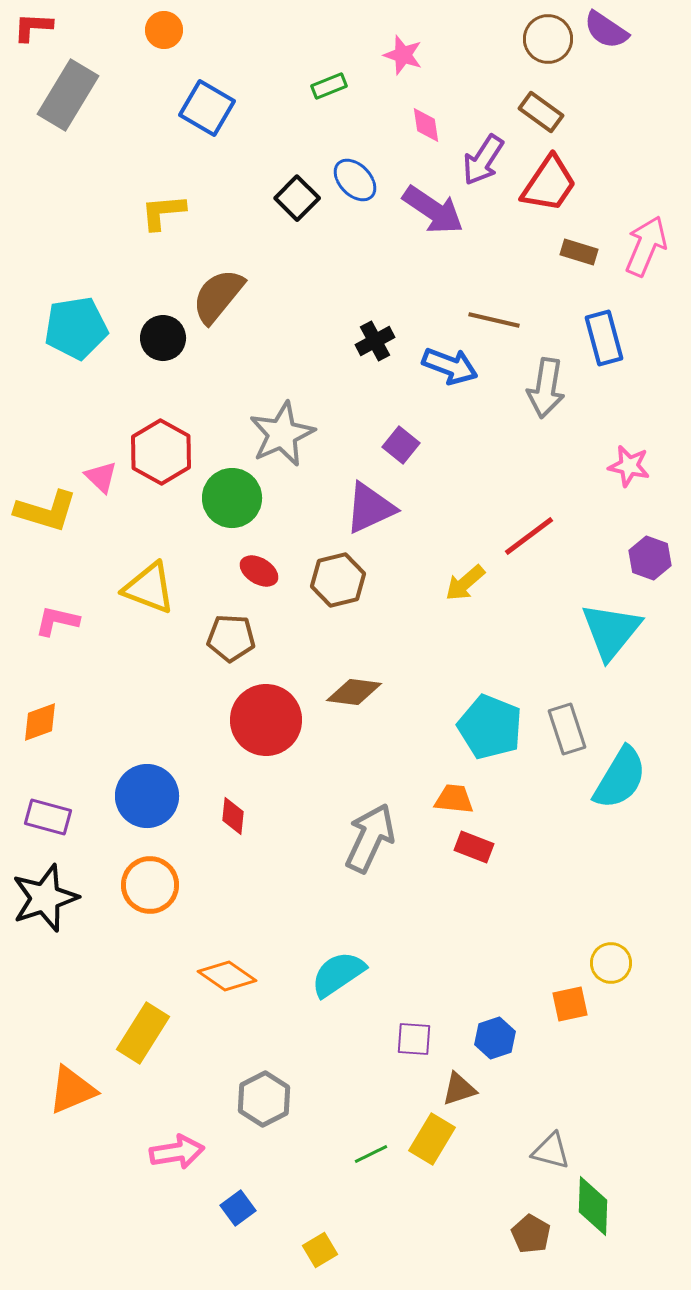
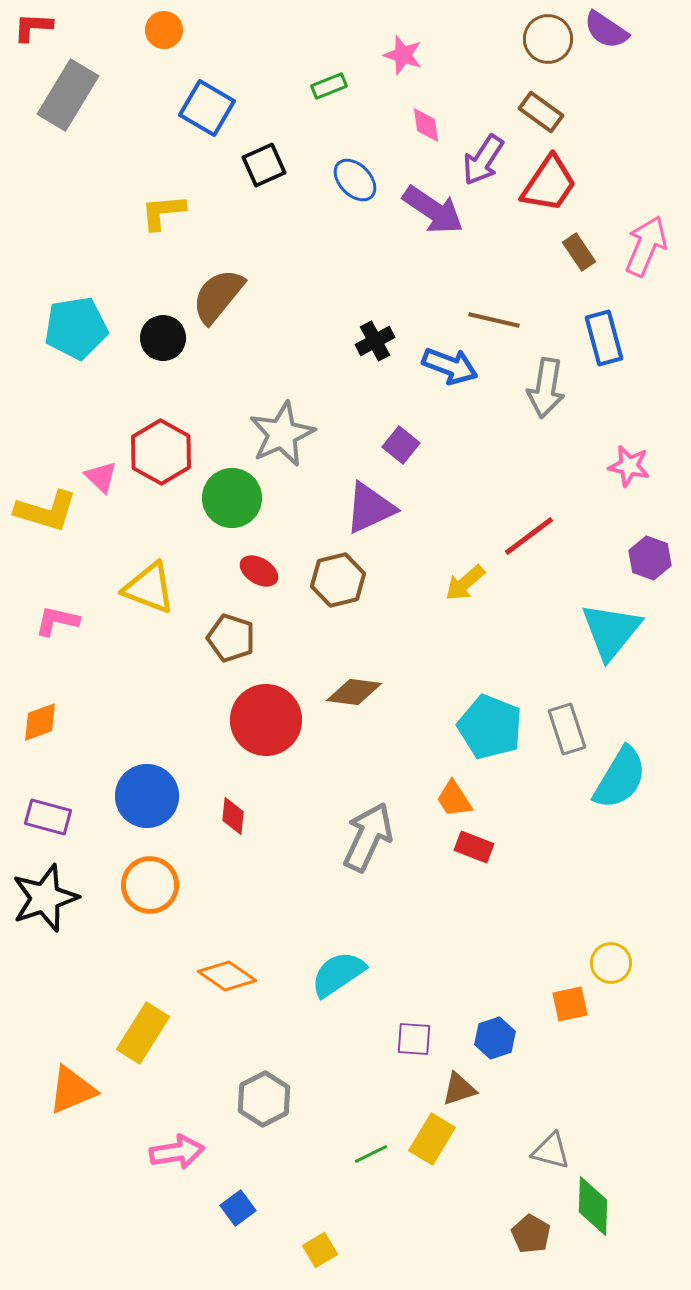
black square at (297, 198): moved 33 px left, 33 px up; rotated 21 degrees clockwise
brown rectangle at (579, 252): rotated 39 degrees clockwise
brown pentagon at (231, 638): rotated 15 degrees clockwise
orange trapezoid at (454, 799): rotated 129 degrees counterclockwise
gray arrow at (370, 838): moved 2 px left, 1 px up
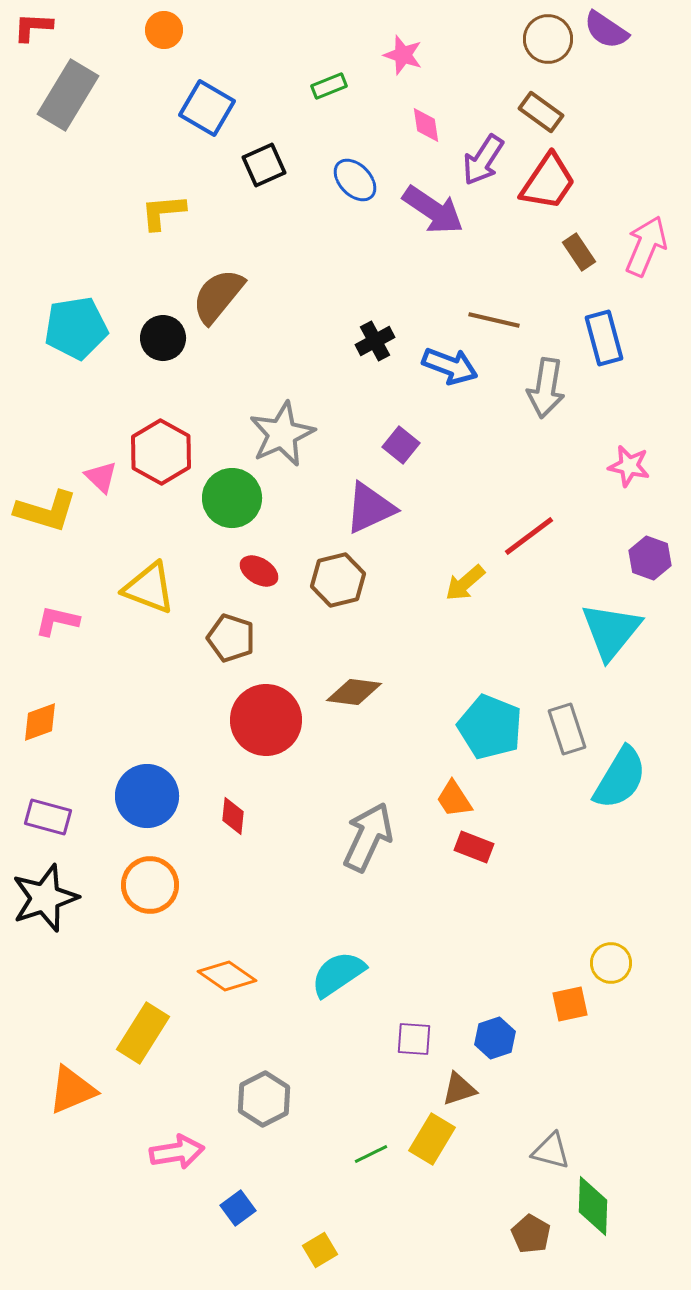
red trapezoid at (549, 184): moved 1 px left, 2 px up
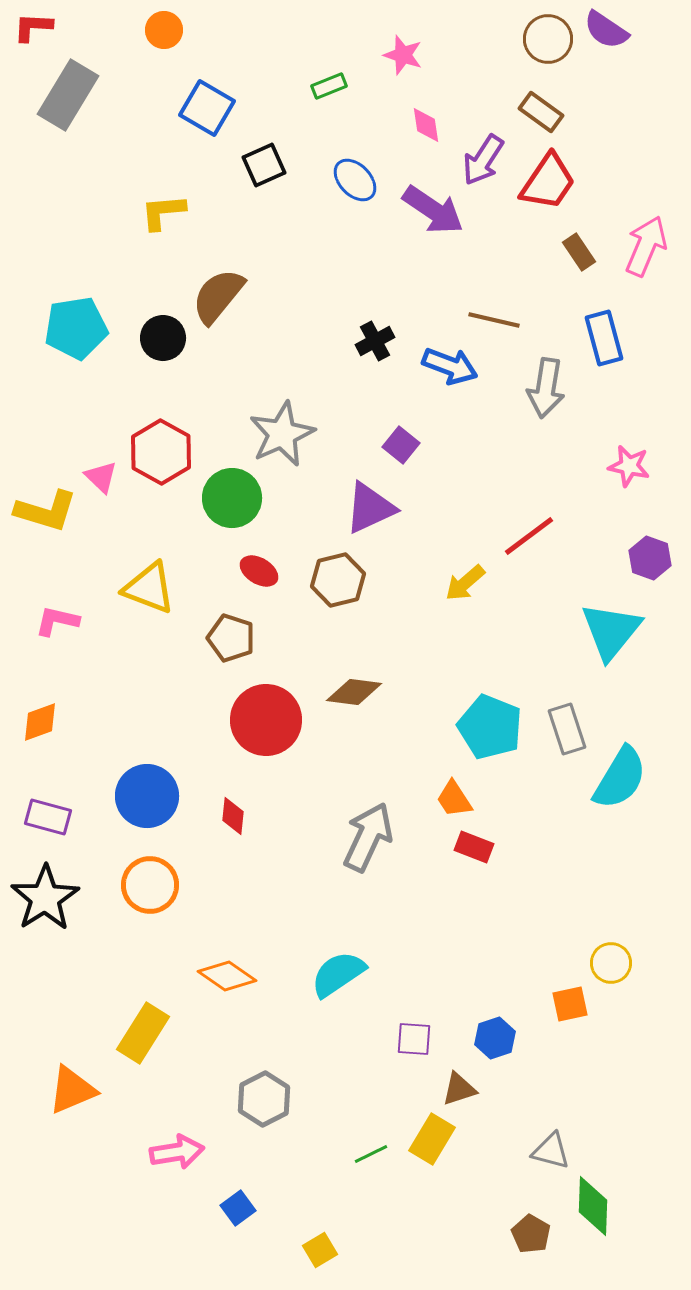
black star at (45, 898): rotated 14 degrees counterclockwise
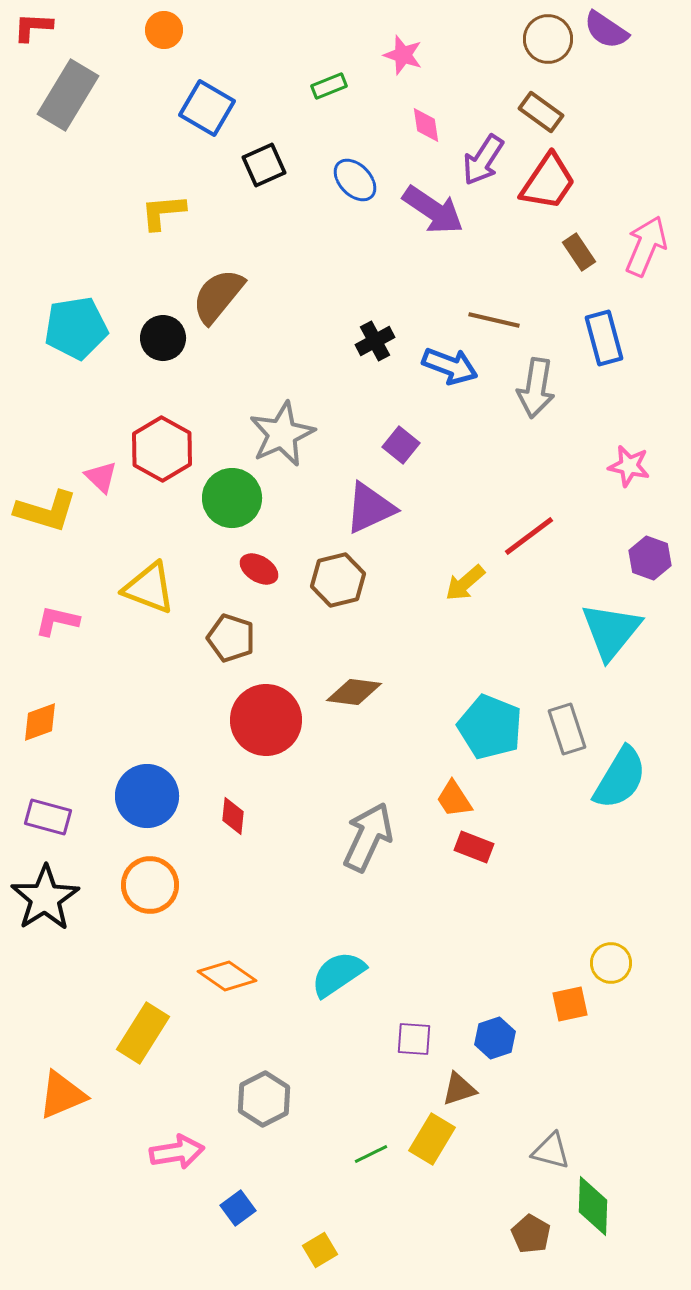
gray arrow at (546, 388): moved 10 px left
red hexagon at (161, 452): moved 1 px right, 3 px up
red ellipse at (259, 571): moved 2 px up
orange triangle at (72, 1090): moved 10 px left, 5 px down
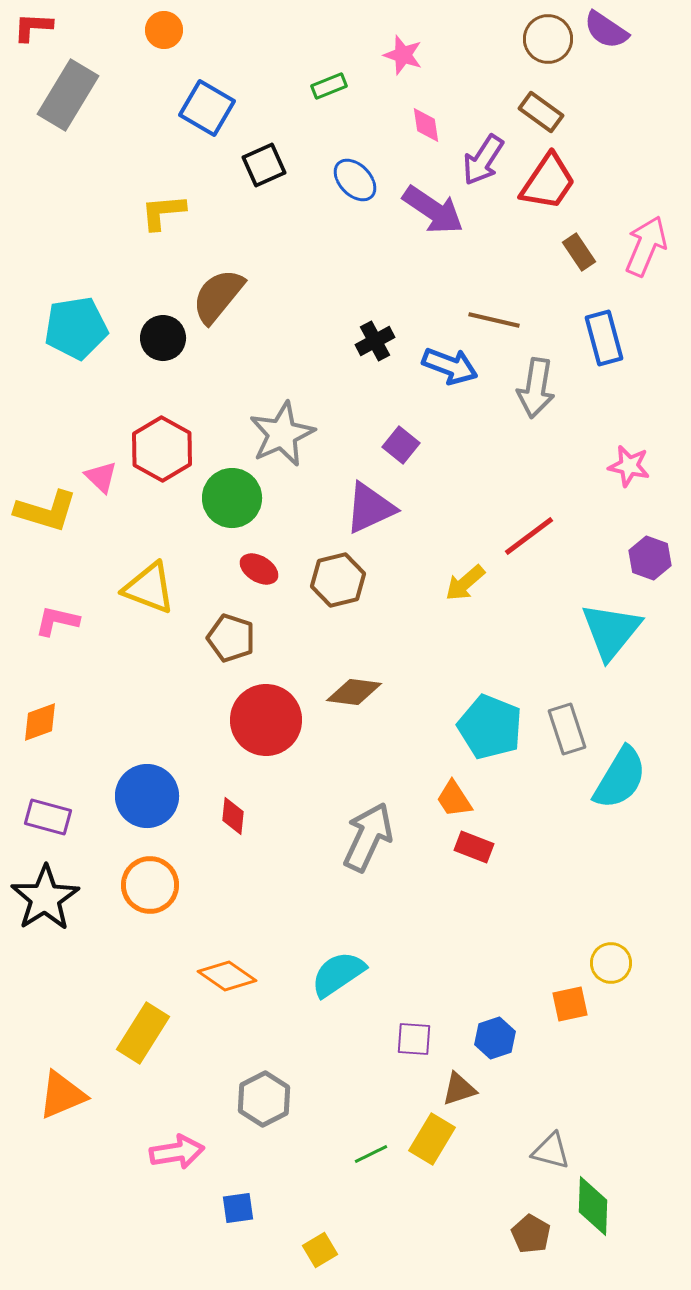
blue square at (238, 1208): rotated 28 degrees clockwise
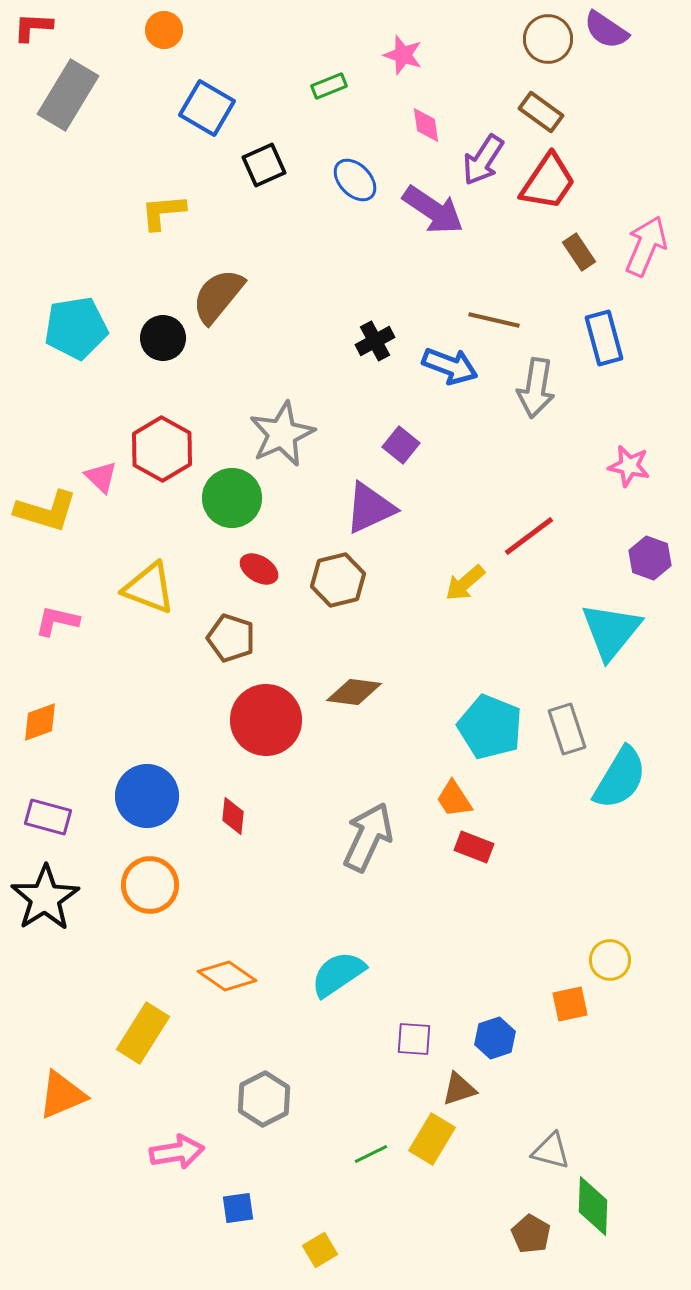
yellow circle at (611, 963): moved 1 px left, 3 px up
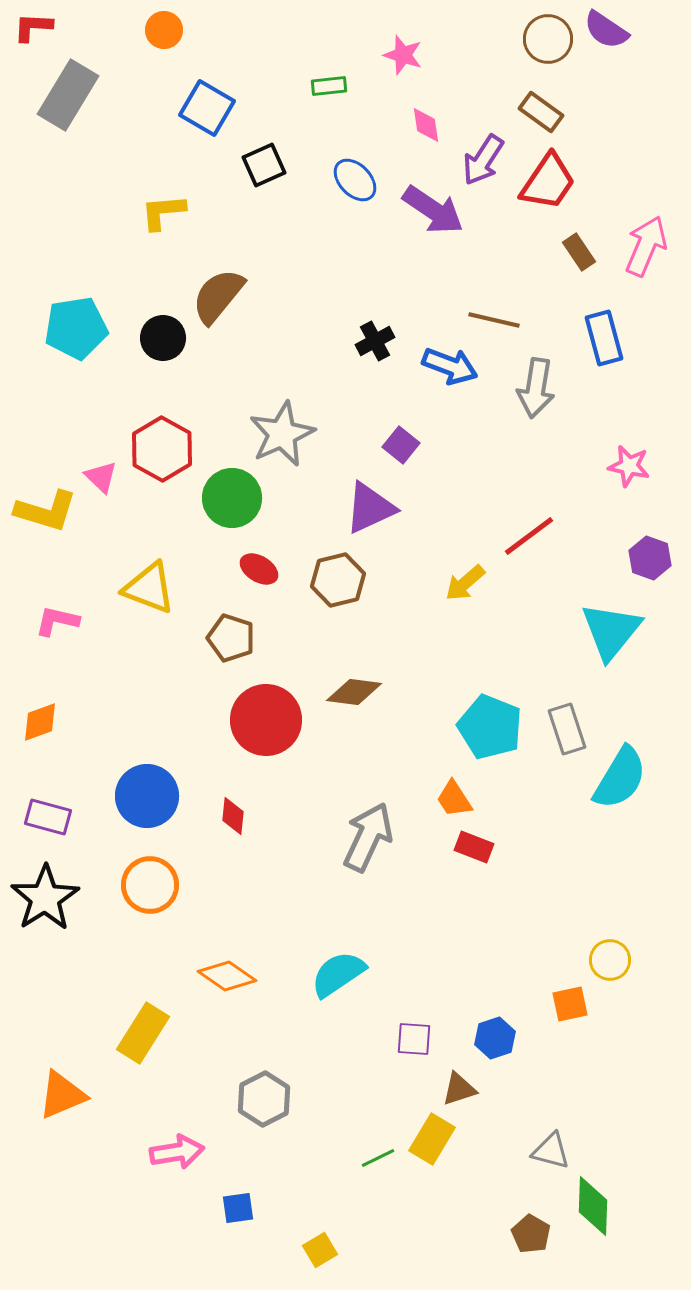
green rectangle at (329, 86): rotated 16 degrees clockwise
green line at (371, 1154): moved 7 px right, 4 px down
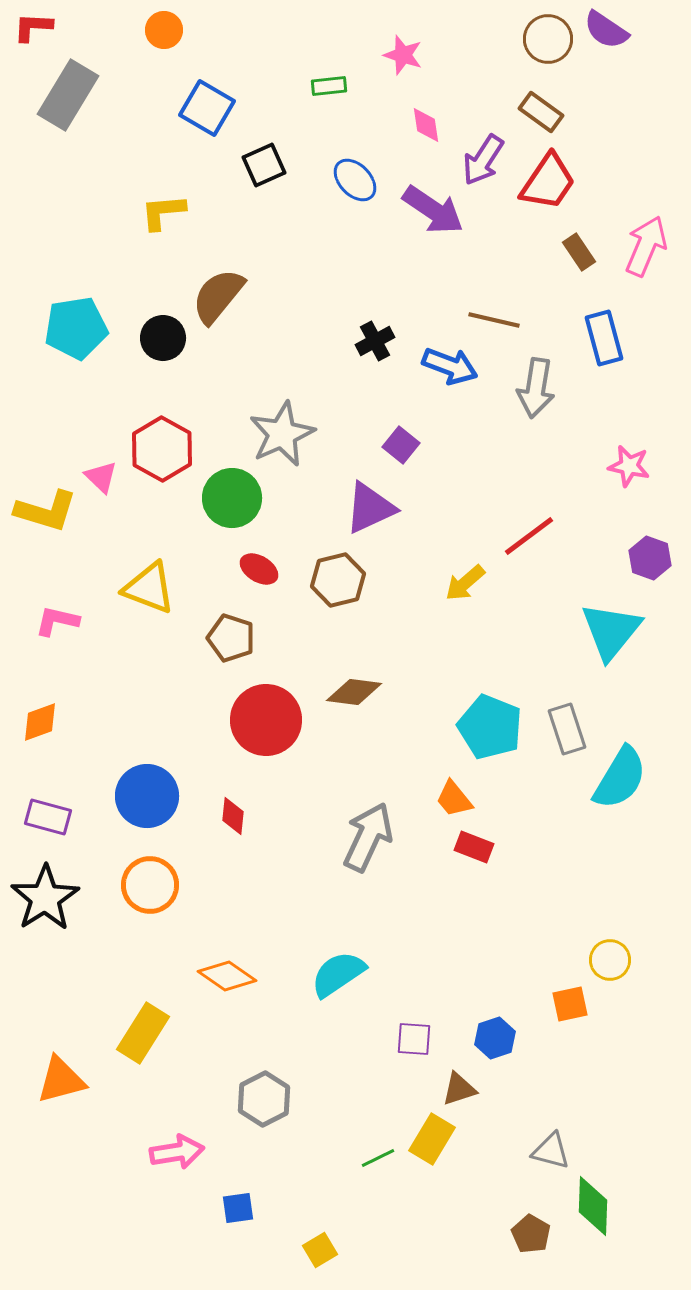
orange trapezoid at (454, 799): rotated 6 degrees counterclockwise
orange triangle at (62, 1095): moved 1 px left, 15 px up; rotated 8 degrees clockwise
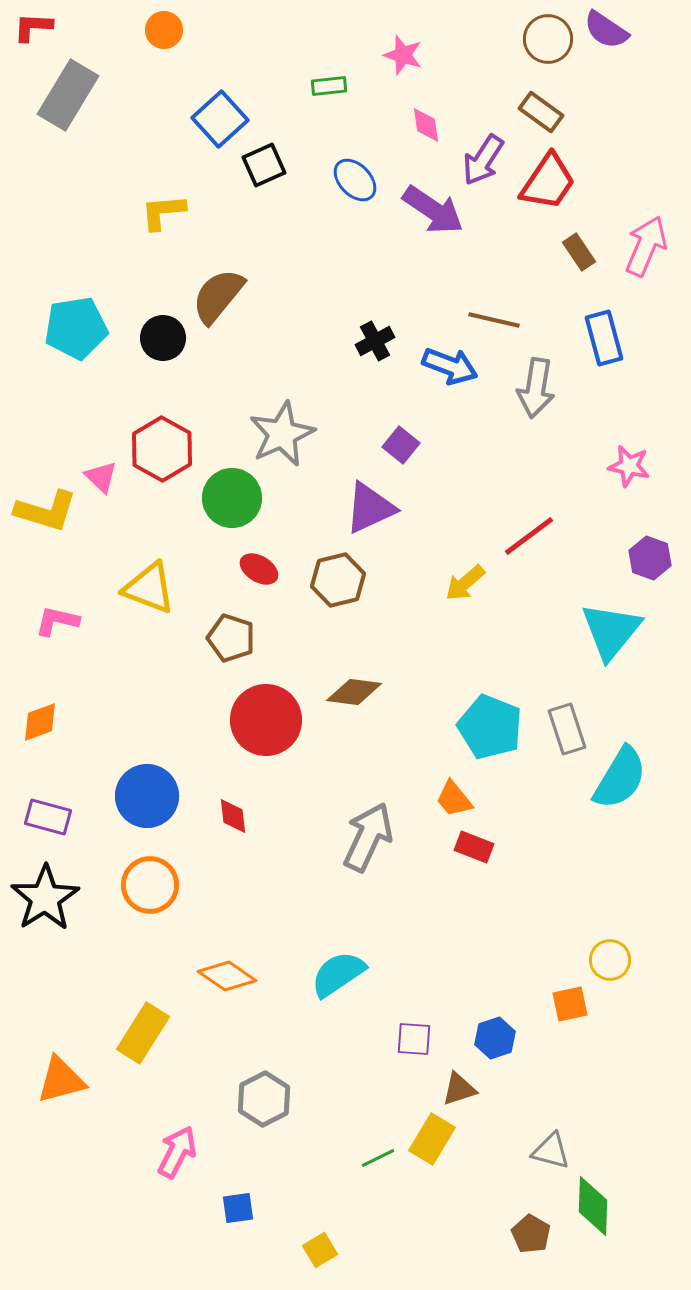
blue square at (207, 108): moved 13 px right, 11 px down; rotated 18 degrees clockwise
red diamond at (233, 816): rotated 12 degrees counterclockwise
pink arrow at (177, 1152): rotated 54 degrees counterclockwise
